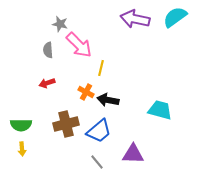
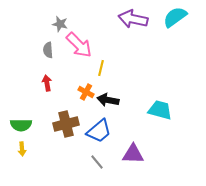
purple arrow: moved 2 px left
red arrow: rotated 98 degrees clockwise
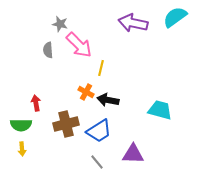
purple arrow: moved 4 px down
red arrow: moved 11 px left, 20 px down
blue trapezoid: rotated 8 degrees clockwise
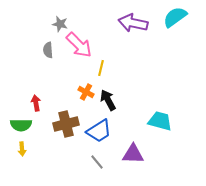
black arrow: rotated 50 degrees clockwise
cyan trapezoid: moved 11 px down
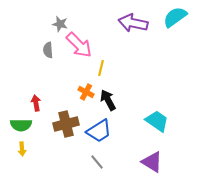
cyan trapezoid: moved 3 px left; rotated 20 degrees clockwise
purple triangle: moved 19 px right, 8 px down; rotated 30 degrees clockwise
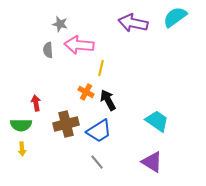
pink arrow: rotated 140 degrees clockwise
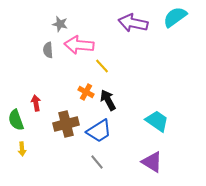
yellow line: moved 1 px right, 2 px up; rotated 56 degrees counterclockwise
green semicircle: moved 5 px left, 5 px up; rotated 70 degrees clockwise
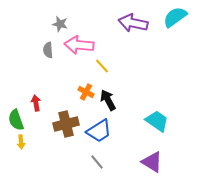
yellow arrow: moved 1 px left, 7 px up
